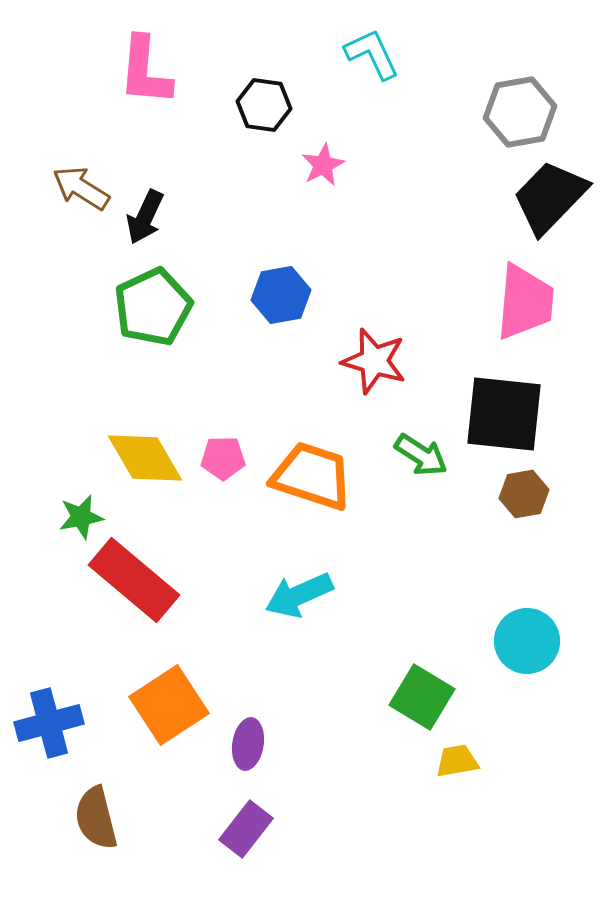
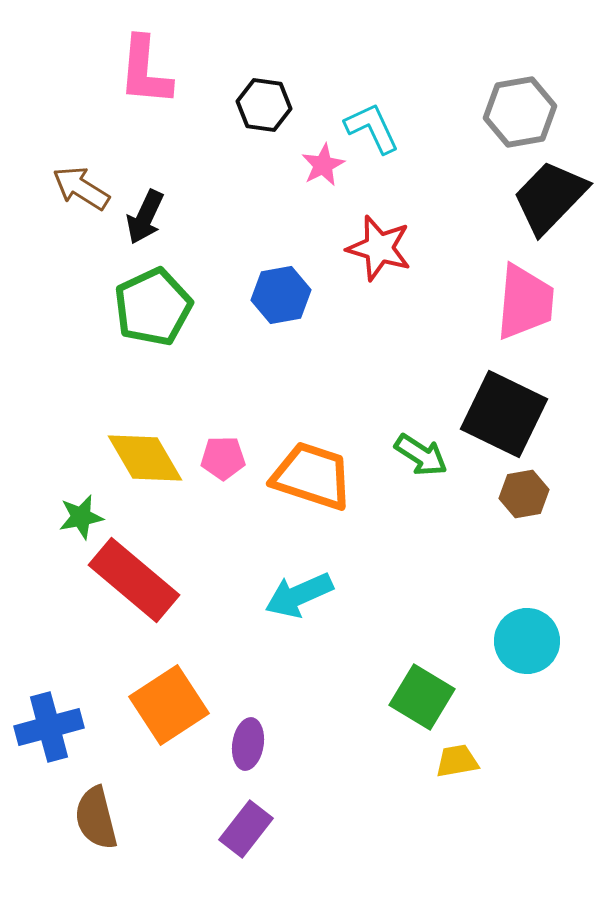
cyan L-shape: moved 74 px down
red star: moved 5 px right, 113 px up
black square: rotated 20 degrees clockwise
blue cross: moved 4 px down
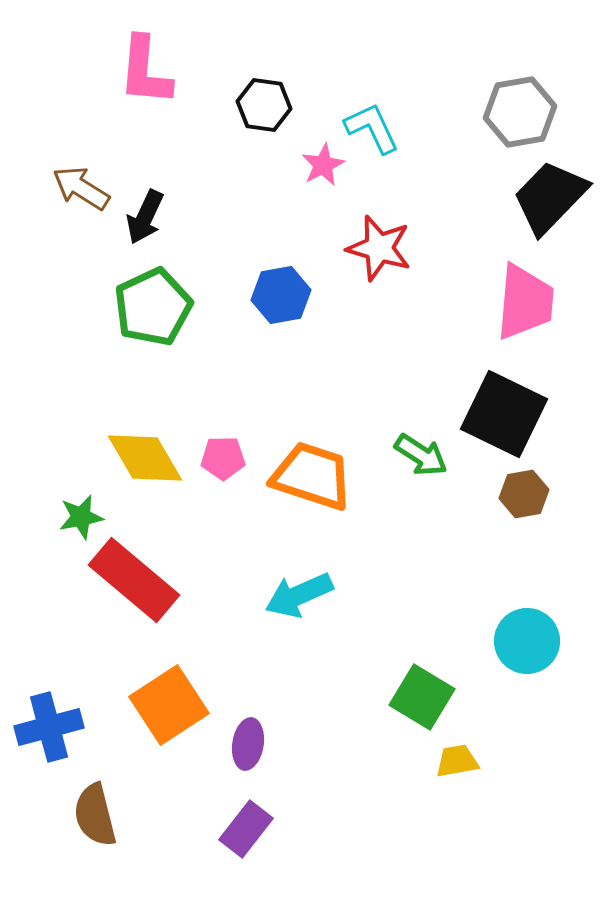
brown semicircle: moved 1 px left, 3 px up
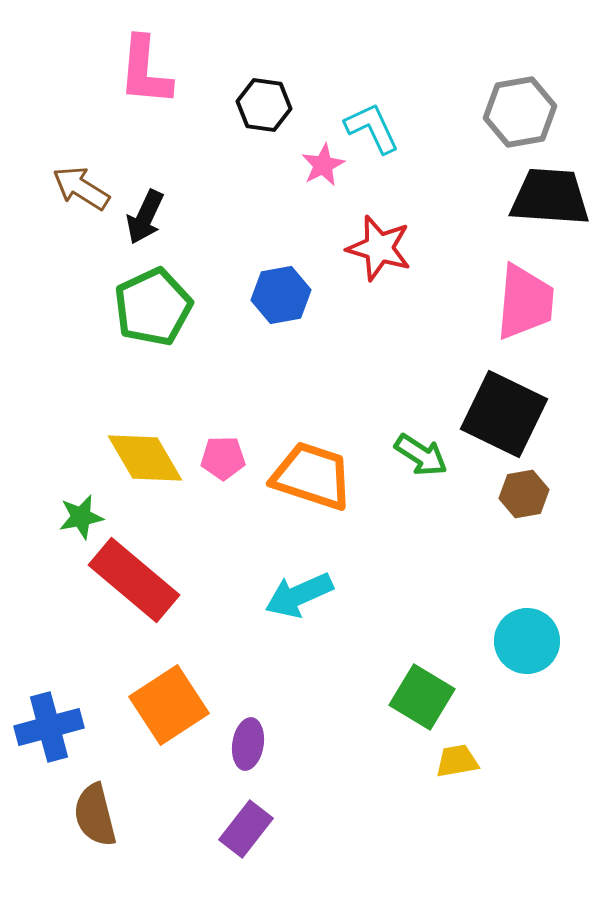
black trapezoid: rotated 50 degrees clockwise
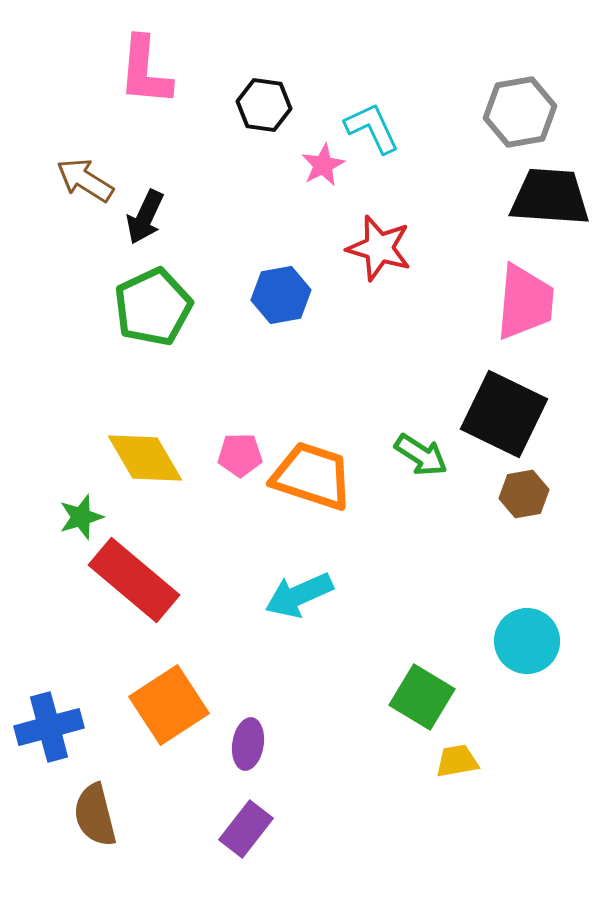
brown arrow: moved 4 px right, 8 px up
pink pentagon: moved 17 px right, 3 px up
green star: rotated 6 degrees counterclockwise
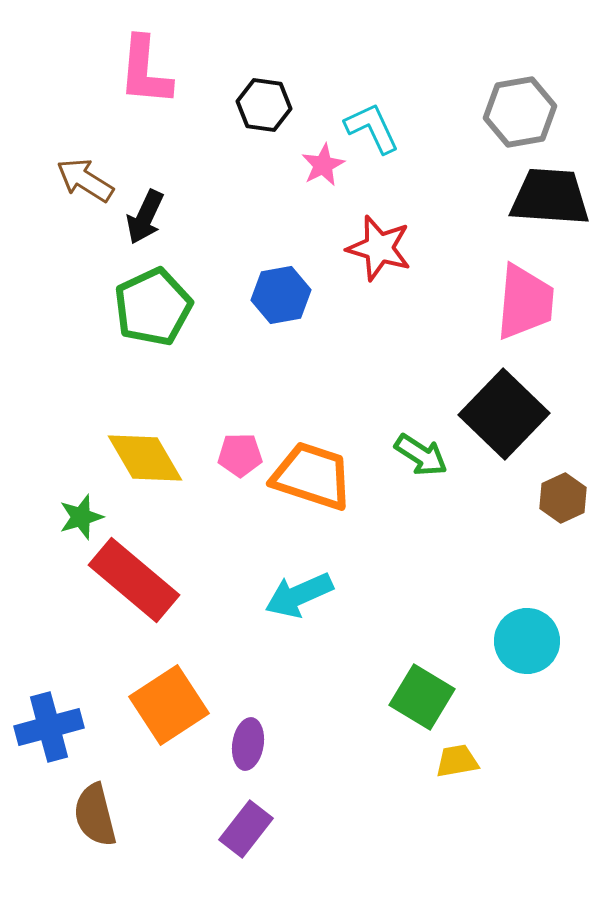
black square: rotated 18 degrees clockwise
brown hexagon: moved 39 px right, 4 px down; rotated 15 degrees counterclockwise
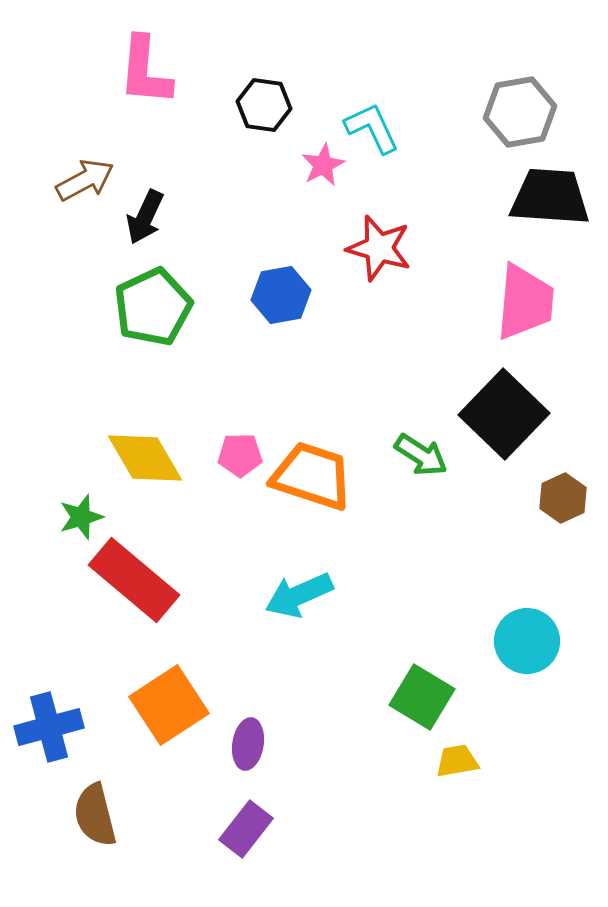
brown arrow: rotated 120 degrees clockwise
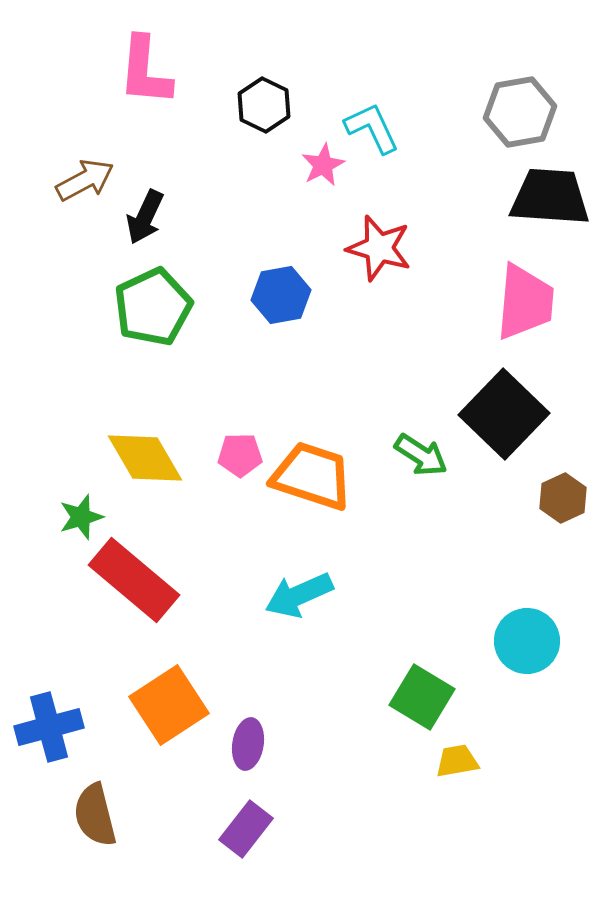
black hexagon: rotated 18 degrees clockwise
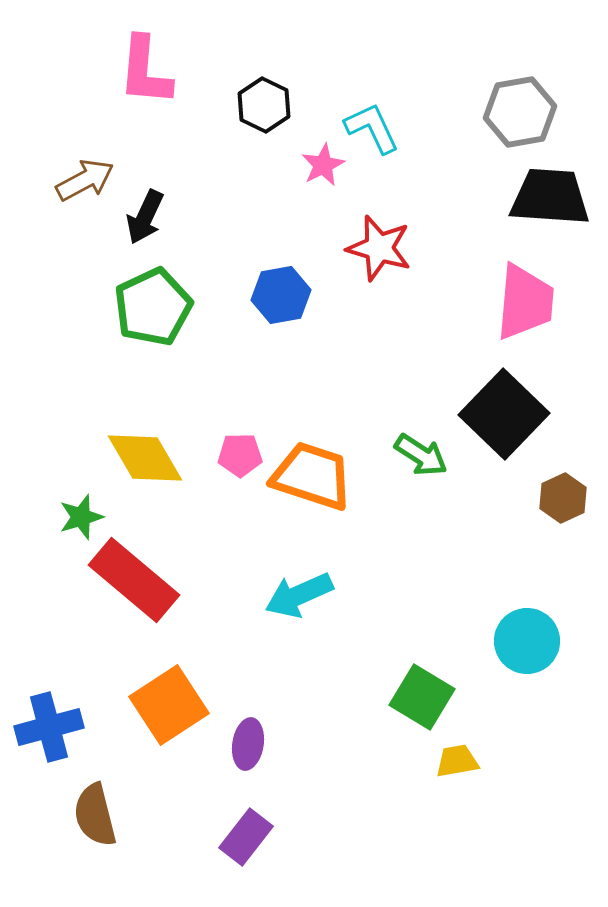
purple rectangle: moved 8 px down
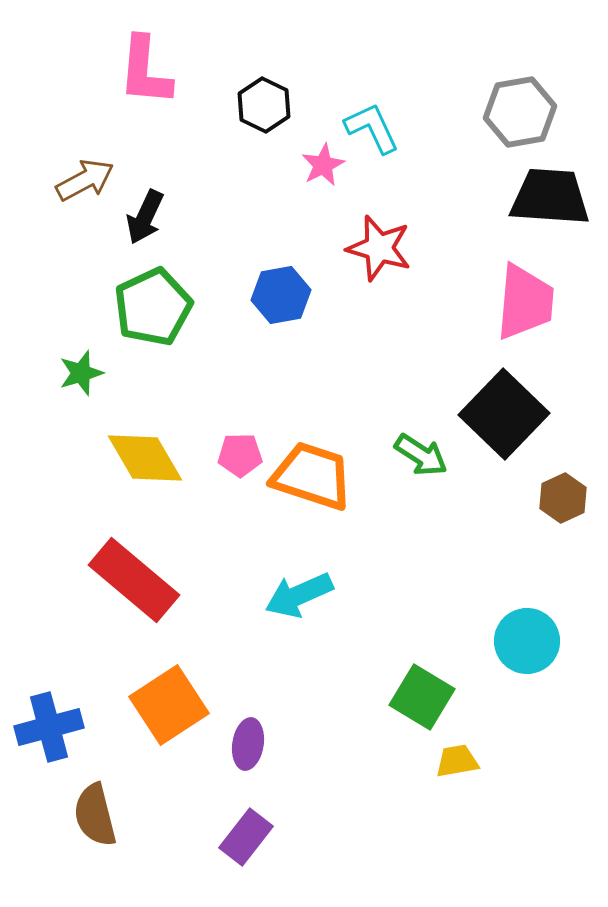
green star: moved 144 px up
